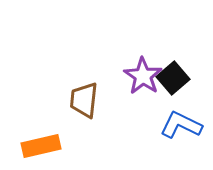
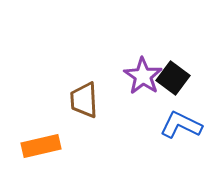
black square: rotated 12 degrees counterclockwise
brown trapezoid: rotated 9 degrees counterclockwise
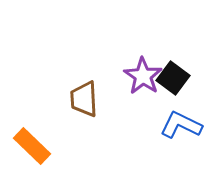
brown trapezoid: moved 1 px up
orange rectangle: moved 9 px left; rotated 57 degrees clockwise
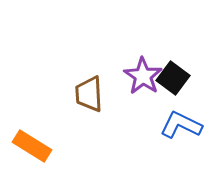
brown trapezoid: moved 5 px right, 5 px up
orange rectangle: rotated 12 degrees counterclockwise
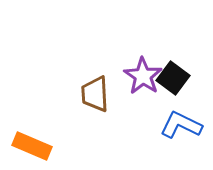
brown trapezoid: moved 6 px right
orange rectangle: rotated 9 degrees counterclockwise
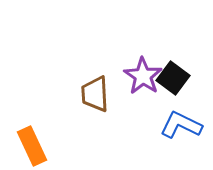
orange rectangle: rotated 42 degrees clockwise
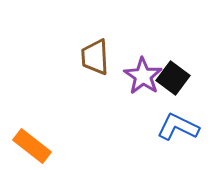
brown trapezoid: moved 37 px up
blue L-shape: moved 3 px left, 2 px down
orange rectangle: rotated 27 degrees counterclockwise
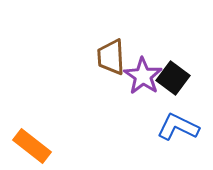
brown trapezoid: moved 16 px right
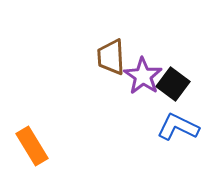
black square: moved 6 px down
orange rectangle: rotated 21 degrees clockwise
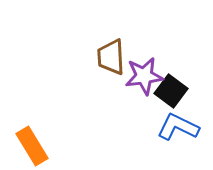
purple star: moved 1 px right; rotated 30 degrees clockwise
black square: moved 2 px left, 7 px down
